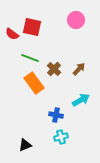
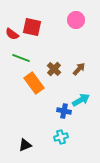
green line: moved 9 px left
blue cross: moved 8 px right, 4 px up
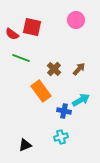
orange rectangle: moved 7 px right, 8 px down
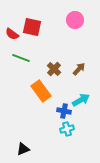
pink circle: moved 1 px left
cyan cross: moved 6 px right, 8 px up
black triangle: moved 2 px left, 4 px down
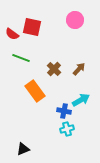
orange rectangle: moved 6 px left
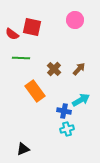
green line: rotated 18 degrees counterclockwise
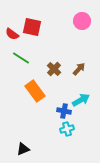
pink circle: moved 7 px right, 1 px down
green line: rotated 30 degrees clockwise
